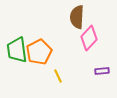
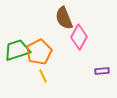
brown semicircle: moved 13 px left, 1 px down; rotated 25 degrees counterclockwise
pink diamond: moved 10 px left, 1 px up; rotated 15 degrees counterclockwise
green trapezoid: rotated 80 degrees clockwise
yellow line: moved 15 px left
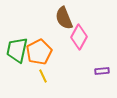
green trapezoid: rotated 60 degrees counterclockwise
